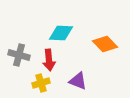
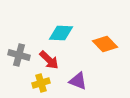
red arrow: rotated 40 degrees counterclockwise
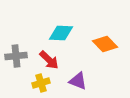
gray cross: moved 3 px left, 1 px down; rotated 20 degrees counterclockwise
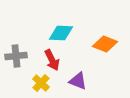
orange diamond: rotated 25 degrees counterclockwise
red arrow: moved 3 px right; rotated 20 degrees clockwise
yellow cross: rotated 30 degrees counterclockwise
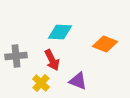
cyan diamond: moved 1 px left, 1 px up
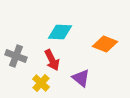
gray cross: rotated 25 degrees clockwise
purple triangle: moved 3 px right, 3 px up; rotated 18 degrees clockwise
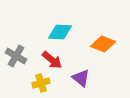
orange diamond: moved 2 px left
gray cross: rotated 10 degrees clockwise
red arrow: rotated 25 degrees counterclockwise
yellow cross: rotated 30 degrees clockwise
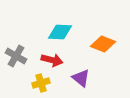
red arrow: rotated 25 degrees counterclockwise
